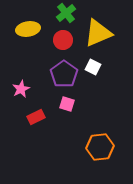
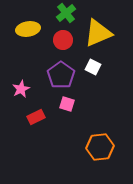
purple pentagon: moved 3 px left, 1 px down
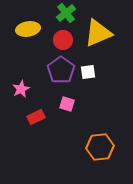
white square: moved 5 px left, 5 px down; rotated 35 degrees counterclockwise
purple pentagon: moved 5 px up
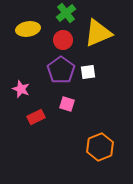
pink star: rotated 24 degrees counterclockwise
orange hexagon: rotated 16 degrees counterclockwise
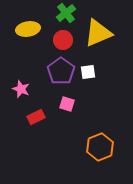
purple pentagon: moved 1 px down
